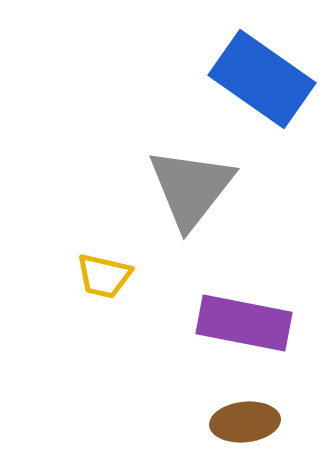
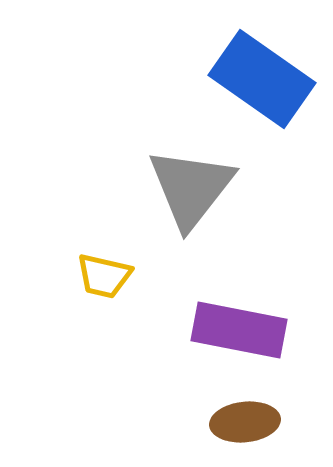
purple rectangle: moved 5 px left, 7 px down
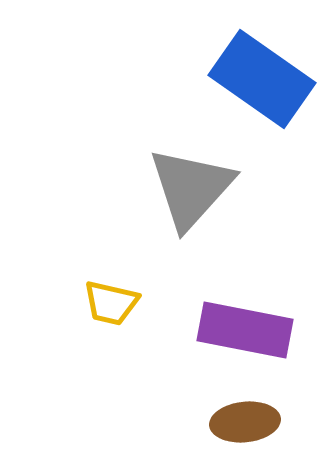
gray triangle: rotated 4 degrees clockwise
yellow trapezoid: moved 7 px right, 27 px down
purple rectangle: moved 6 px right
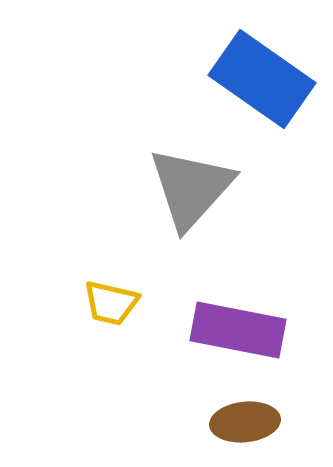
purple rectangle: moved 7 px left
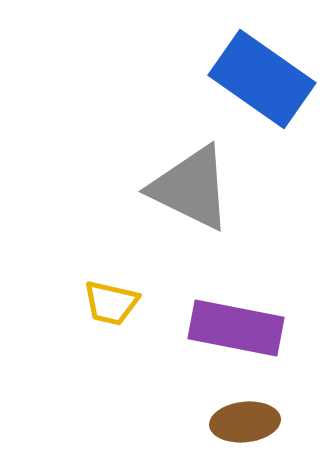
gray triangle: rotated 46 degrees counterclockwise
purple rectangle: moved 2 px left, 2 px up
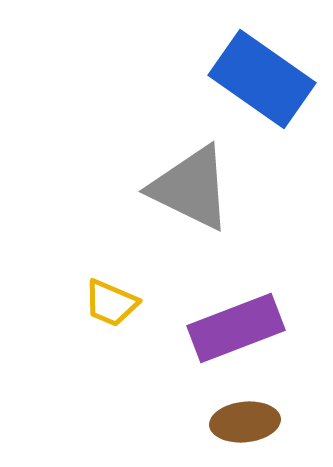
yellow trapezoid: rotated 10 degrees clockwise
purple rectangle: rotated 32 degrees counterclockwise
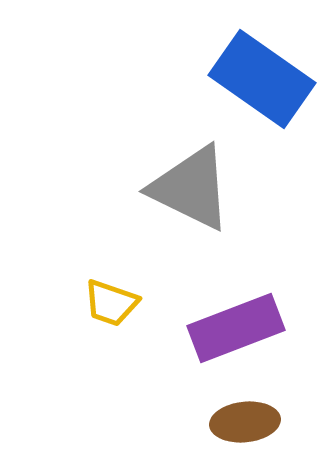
yellow trapezoid: rotated 4 degrees counterclockwise
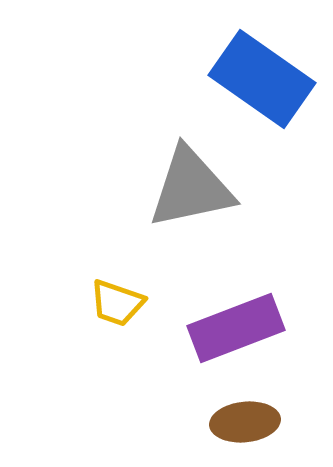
gray triangle: rotated 38 degrees counterclockwise
yellow trapezoid: moved 6 px right
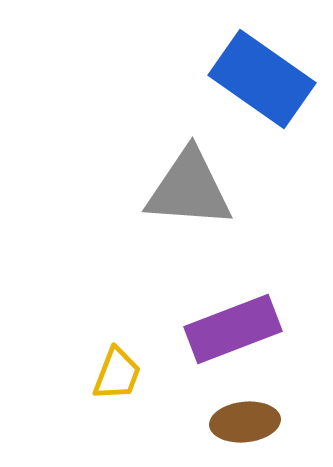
gray triangle: moved 2 px left, 1 px down; rotated 16 degrees clockwise
yellow trapezoid: moved 71 px down; rotated 88 degrees counterclockwise
purple rectangle: moved 3 px left, 1 px down
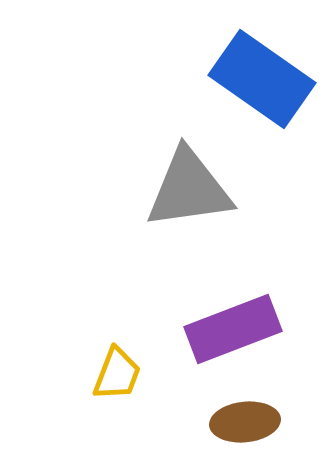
gray triangle: rotated 12 degrees counterclockwise
